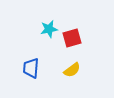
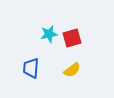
cyan star: moved 5 px down
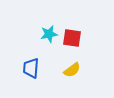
red square: rotated 24 degrees clockwise
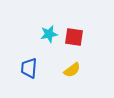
red square: moved 2 px right, 1 px up
blue trapezoid: moved 2 px left
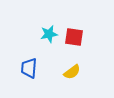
yellow semicircle: moved 2 px down
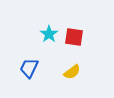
cyan star: rotated 24 degrees counterclockwise
blue trapezoid: rotated 20 degrees clockwise
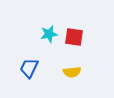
cyan star: rotated 24 degrees clockwise
yellow semicircle: rotated 30 degrees clockwise
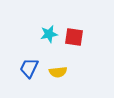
yellow semicircle: moved 14 px left
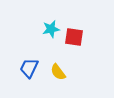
cyan star: moved 2 px right, 5 px up
yellow semicircle: rotated 60 degrees clockwise
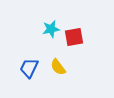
red square: rotated 18 degrees counterclockwise
yellow semicircle: moved 5 px up
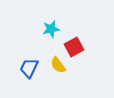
red square: moved 10 px down; rotated 18 degrees counterclockwise
yellow semicircle: moved 2 px up
